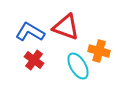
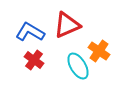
red triangle: moved 1 px right, 2 px up; rotated 44 degrees counterclockwise
orange cross: rotated 20 degrees clockwise
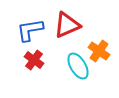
blue L-shape: moved 2 px up; rotated 40 degrees counterclockwise
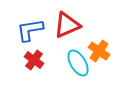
cyan ellipse: moved 3 px up
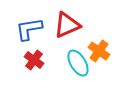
blue L-shape: moved 1 px left, 1 px up
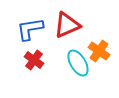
blue L-shape: moved 1 px right
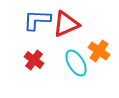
red triangle: moved 1 px left, 1 px up
blue L-shape: moved 7 px right, 9 px up; rotated 12 degrees clockwise
cyan ellipse: moved 2 px left
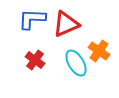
blue L-shape: moved 5 px left, 1 px up
red cross: moved 1 px right
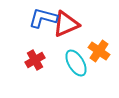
blue L-shape: moved 11 px right, 1 px up; rotated 12 degrees clockwise
red cross: rotated 24 degrees clockwise
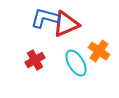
blue L-shape: moved 2 px right
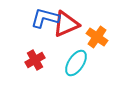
orange cross: moved 2 px left, 14 px up
cyan ellipse: rotated 64 degrees clockwise
